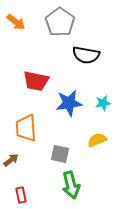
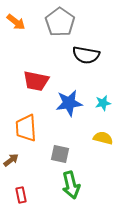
yellow semicircle: moved 6 px right, 2 px up; rotated 36 degrees clockwise
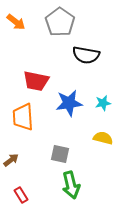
orange trapezoid: moved 3 px left, 11 px up
red rectangle: rotated 21 degrees counterclockwise
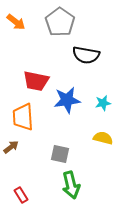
blue star: moved 2 px left, 3 px up
brown arrow: moved 13 px up
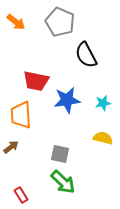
gray pentagon: rotated 12 degrees counterclockwise
black semicircle: rotated 52 degrees clockwise
orange trapezoid: moved 2 px left, 2 px up
green arrow: moved 8 px left, 3 px up; rotated 32 degrees counterclockwise
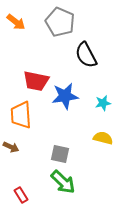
blue star: moved 2 px left, 4 px up
brown arrow: rotated 63 degrees clockwise
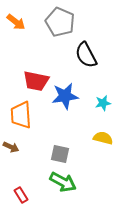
green arrow: rotated 16 degrees counterclockwise
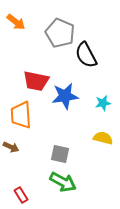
gray pentagon: moved 11 px down
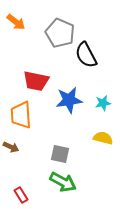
blue star: moved 4 px right, 4 px down
